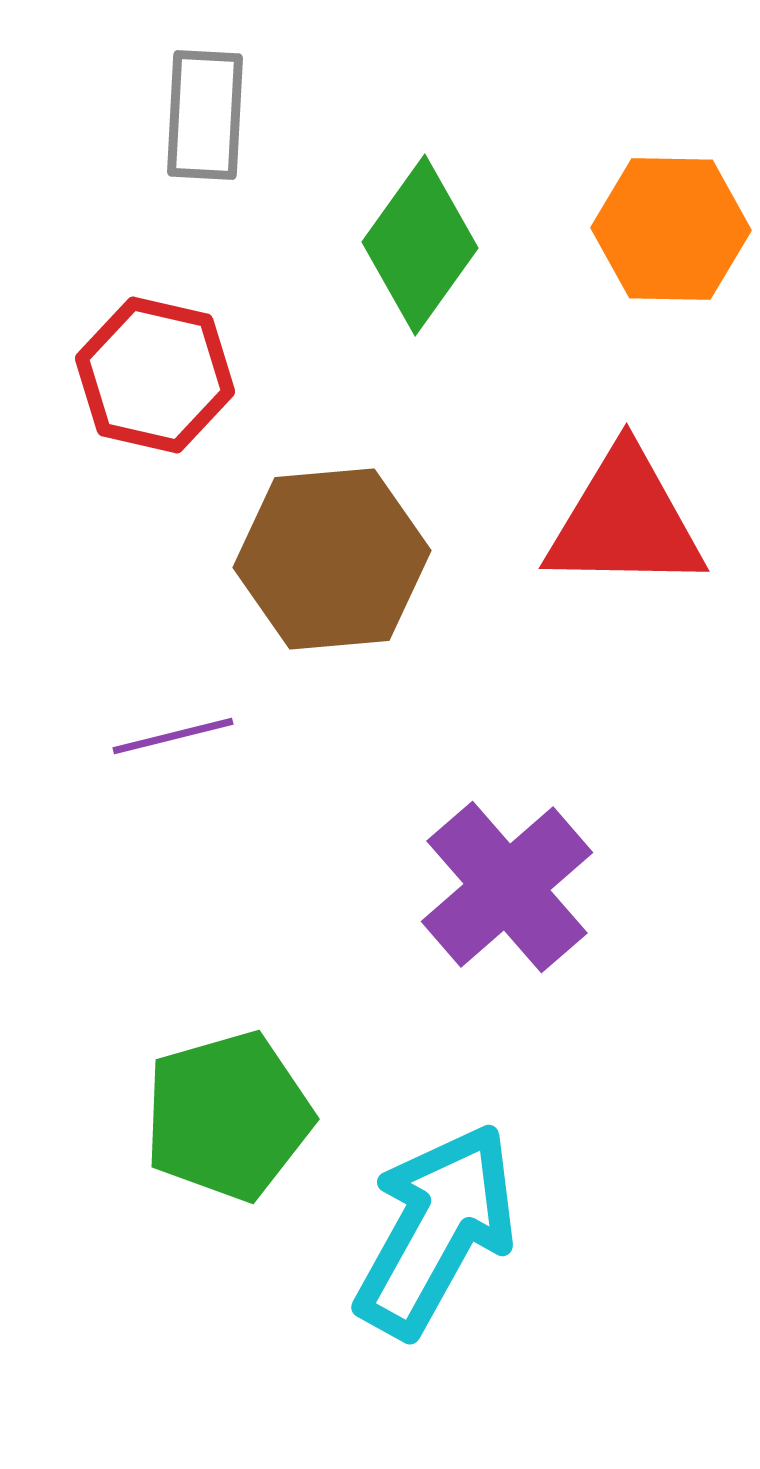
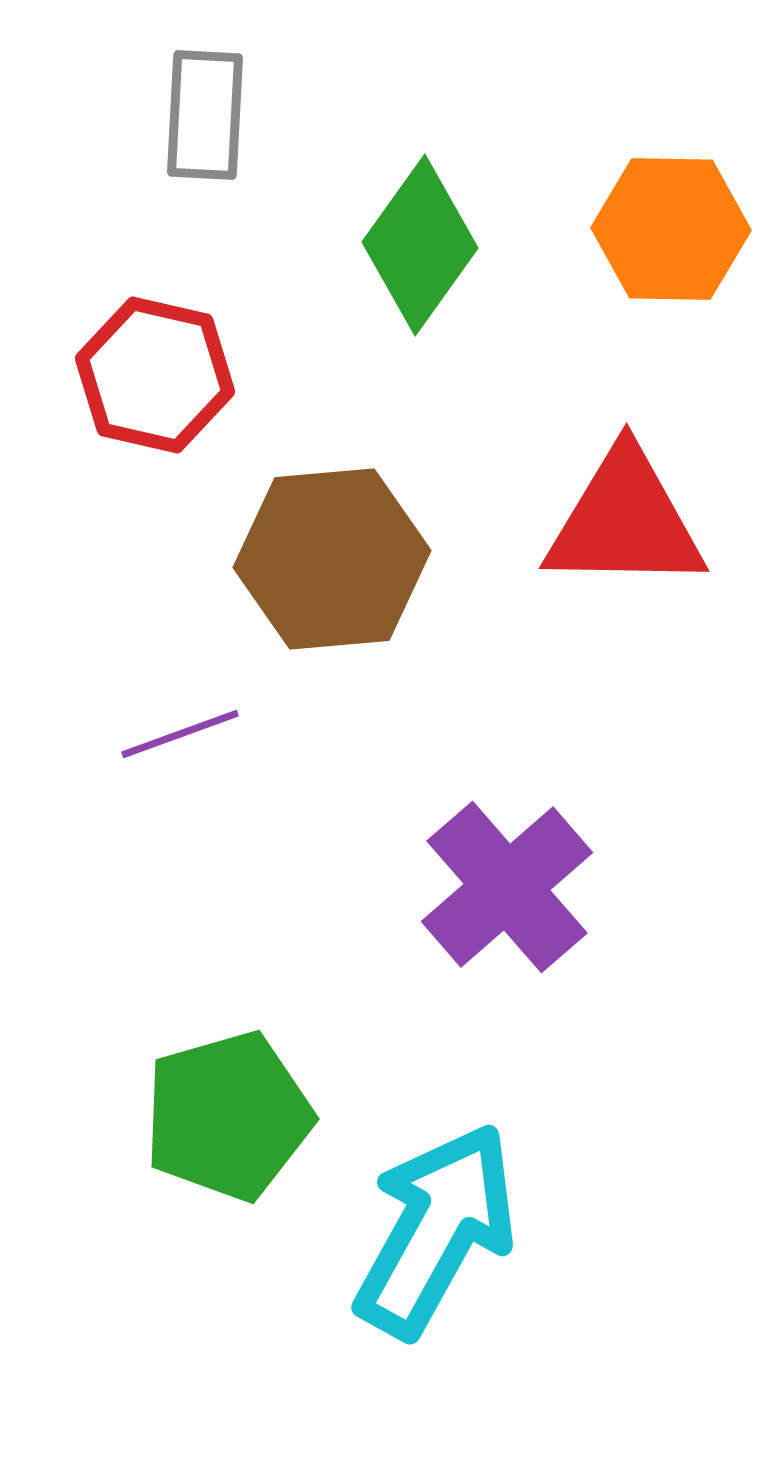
purple line: moved 7 px right, 2 px up; rotated 6 degrees counterclockwise
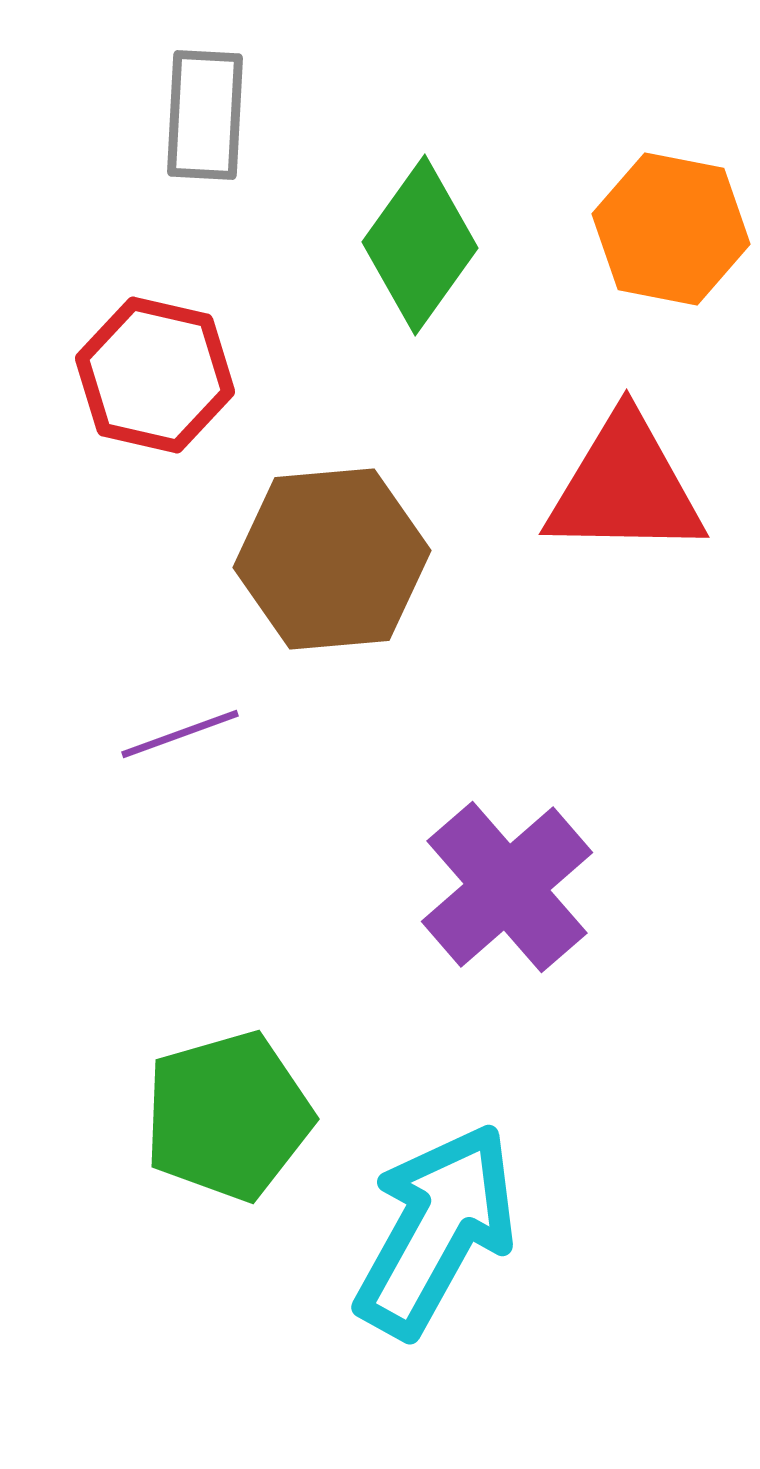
orange hexagon: rotated 10 degrees clockwise
red triangle: moved 34 px up
